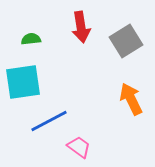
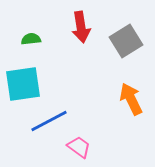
cyan square: moved 2 px down
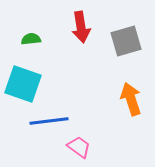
gray square: rotated 16 degrees clockwise
cyan square: rotated 27 degrees clockwise
orange arrow: rotated 8 degrees clockwise
blue line: rotated 21 degrees clockwise
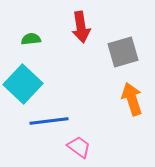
gray square: moved 3 px left, 11 px down
cyan square: rotated 24 degrees clockwise
orange arrow: moved 1 px right
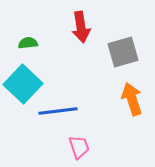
green semicircle: moved 3 px left, 4 px down
blue line: moved 9 px right, 10 px up
pink trapezoid: rotated 35 degrees clockwise
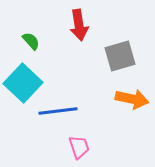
red arrow: moved 2 px left, 2 px up
green semicircle: moved 3 px right, 2 px up; rotated 54 degrees clockwise
gray square: moved 3 px left, 4 px down
cyan square: moved 1 px up
orange arrow: rotated 120 degrees clockwise
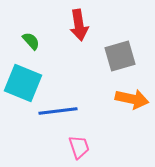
cyan square: rotated 21 degrees counterclockwise
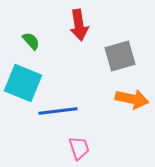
pink trapezoid: moved 1 px down
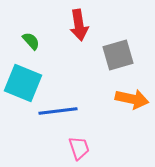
gray square: moved 2 px left, 1 px up
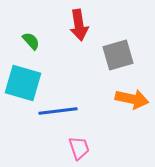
cyan square: rotated 6 degrees counterclockwise
